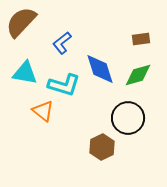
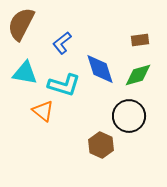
brown semicircle: moved 2 px down; rotated 16 degrees counterclockwise
brown rectangle: moved 1 px left, 1 px down
black circle: moved 1 px right, 2 px up
brown hexagon: moved 1 px left, 2 px up; rotated 10 degrees counterclockwise
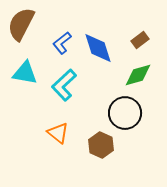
brown rectangle: rotated 30 degrees counterclockwise
blue diamond: moved 2 px left, 21 px up
cyan L-shape: rotated 120 degrees clockwise
orange triangle: moved 15 px right, 22 px down
black circle: moved 4 px left, 3 px up
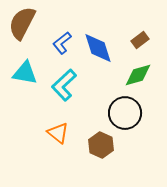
brown semicircle: moved 1 px right, 1 px up
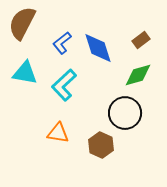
brown rectangle: moved 1 px right
orange triangle: rotated 30 degrees counterclockwise
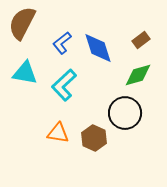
brown hexagon: moved 7 px left, 7 px up
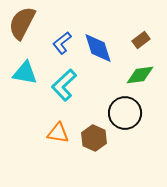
green diamond: moved 2 px right; rotated 8 degrees clockwise
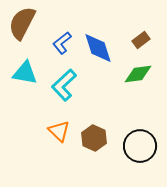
green diamond: moved 2 px left, 1 px up
black circle: moved 15 px right, 33 px down
orange triangle: moved 1 px right, 2 px up; rotated 35 degrees clockwise
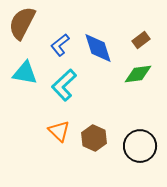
blue L-shape: moved 2 px left, 2 px down
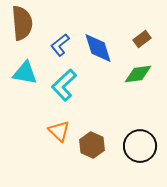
brown semicircle: rotated 148 degrees clockwise
brown rectangle: moved 1 px right, 1 px up
brown hexagon: moved 2 px left, 7 px down
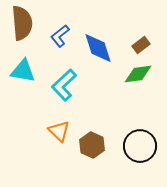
brown rectangle: moved 1 px left, 6 px down
blue L-shape: moved 9 px up
cyan triangle: moved 2 px left, 2 px up
